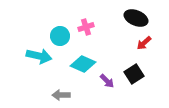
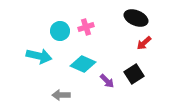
cyan circle: moved 5 px up
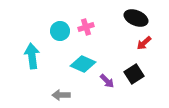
cyan arrow: moved 7 px left; rotated 110 degrees counterclockwise
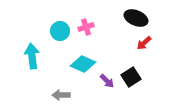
black square: moved 3 px left, 3 px down
